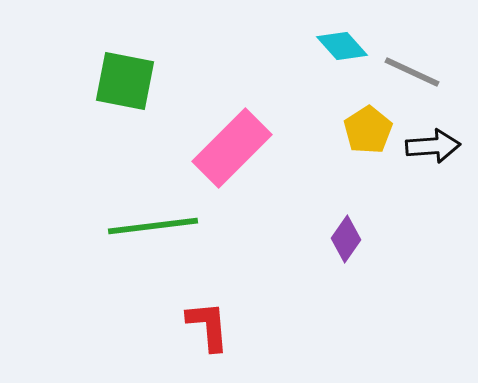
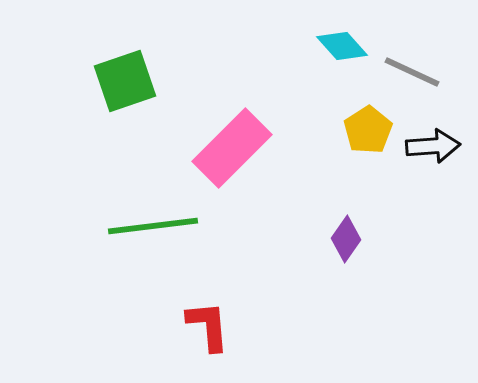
green square: rotated 30 degrees counterclockwise
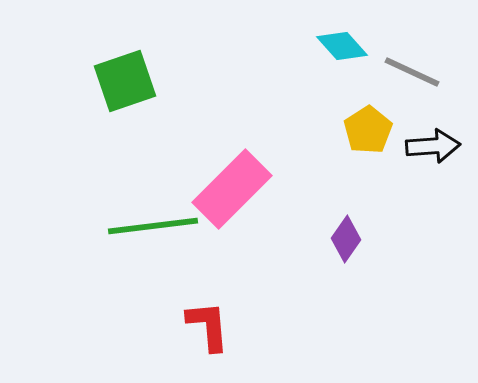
pink rectangle: moved 41 px down
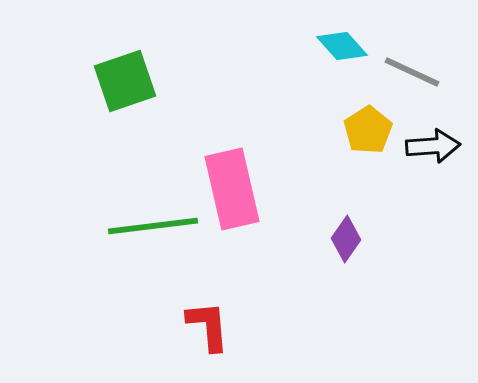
pink rectangle: rotated 58 degrees counterclockwise
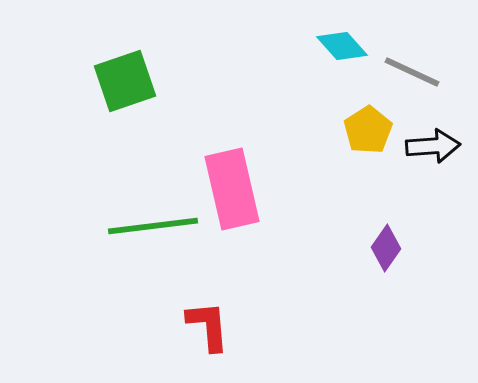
purple diamond: moved 40 px right, 9 px down
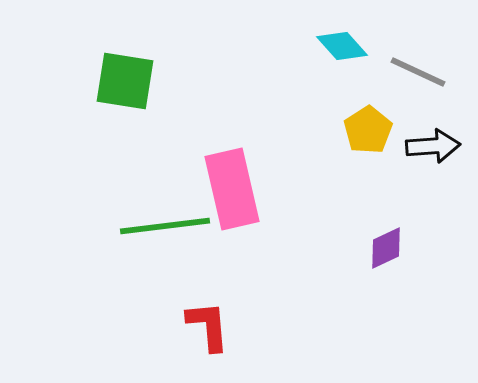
gray line: moved 6 px right
green square: rotated 28 degrees clockwise
green line: moved 12 px right
purple diamond: rotated 30 degrees clockwise
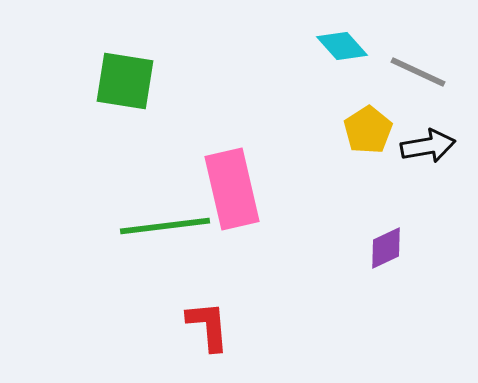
black arrow: moved 5 px left; rotated 6 degrees counterclockwise
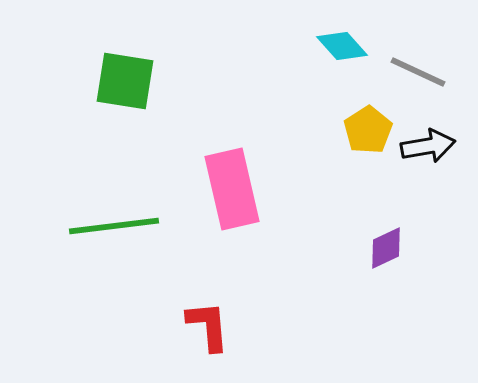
green line: moved 51 px left
